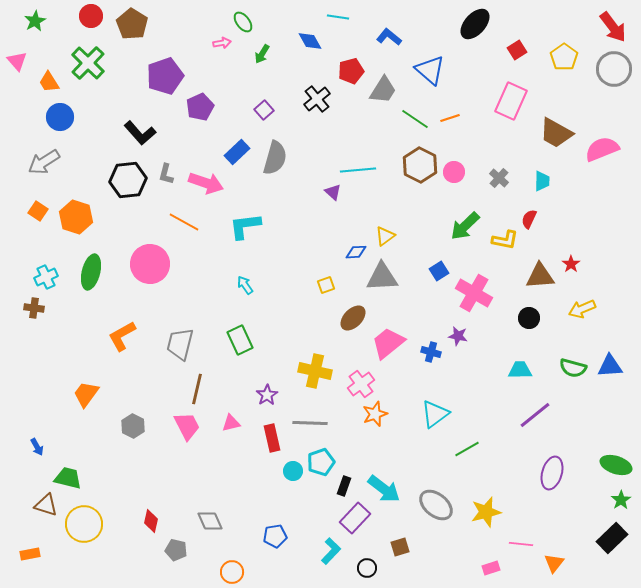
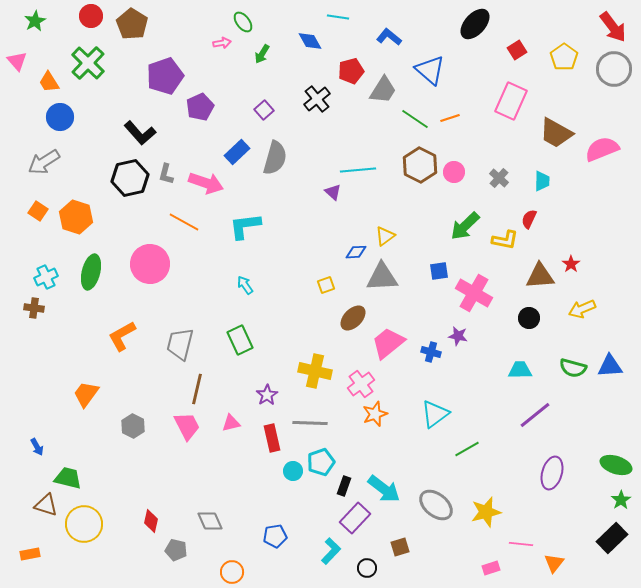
black hexagon at (128, 180): moved 2 px right, 2 px up; rotated 6 degrees counterclockwise
blue square at (439, 271): rotated 24 degrees clockwise
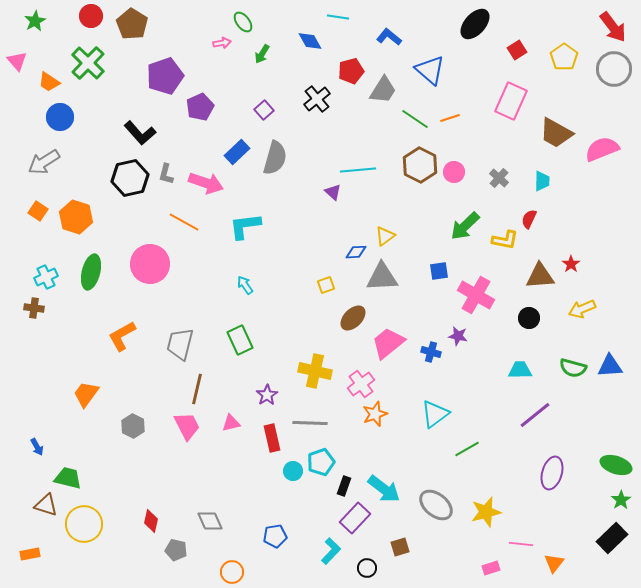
orange trapezoid at (49, 82): rotated 25 degrees counterclockwise
pink cross at (474, 293): moved 2 px right, 2 px down
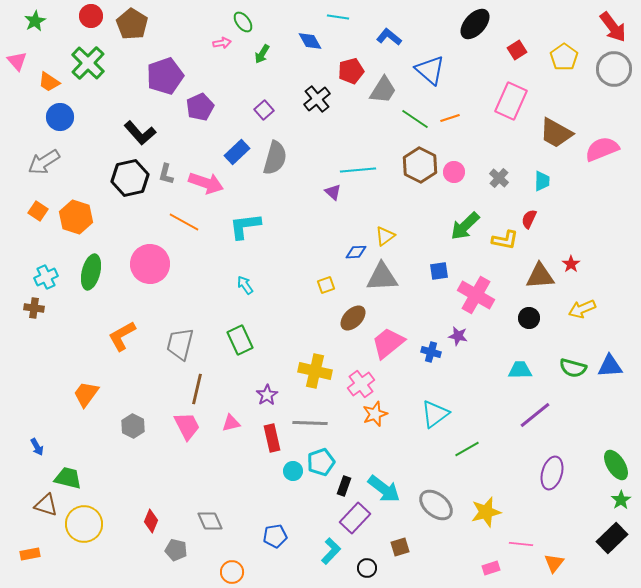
green ellipse at (616, 465): rotated 40 degrees clockwise
red diamond at (151, 521): rotated 10 degrees clockwise
